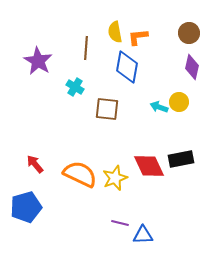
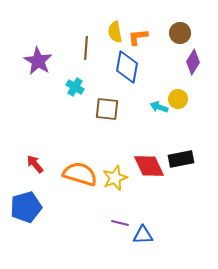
brown circle: moved 9 px left
purple diamond: moved 1 px right, 5 px up; rotated 20 degrees clockwise
yellow circle: moved 1 px left, 3 px up
orange semicircle: rotated 8 degrees counterclockwise
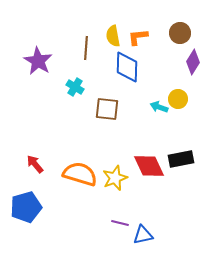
yellow semicircle: moved 2 px left, 4 px down
blue diamond: rotated 8 degrees counterclockwise
blue triangle: rotated 10 degrees counterclockwise
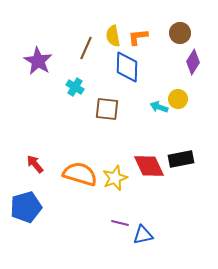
brown line: rotated 20 degrees clockwise
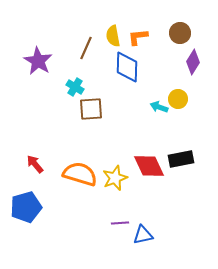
brown square: moved 16 px left; rotated 10 degrees counterclockwise
purple line: rotated 18 degrees counterclockwise
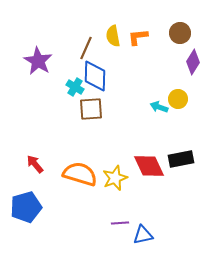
blue diamond: moved 32 px left, 9 px down
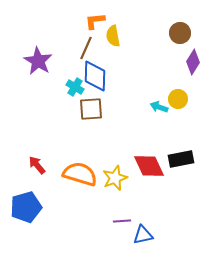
orange L-shape: moved 43 px left, 16 px up
red arrow: moved 2 px right, 1 px down
purple line: moved 2 px right, 2 px up
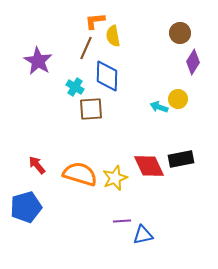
blue diamond: moved 12 px right
